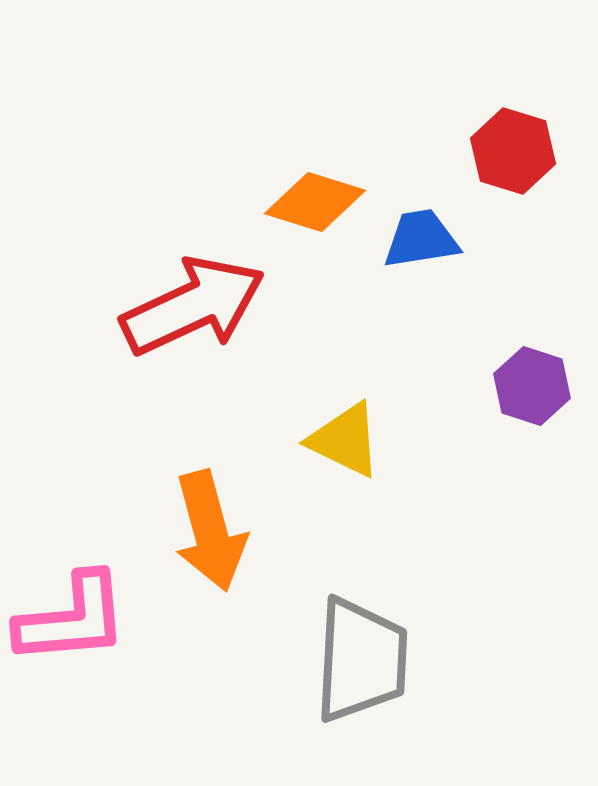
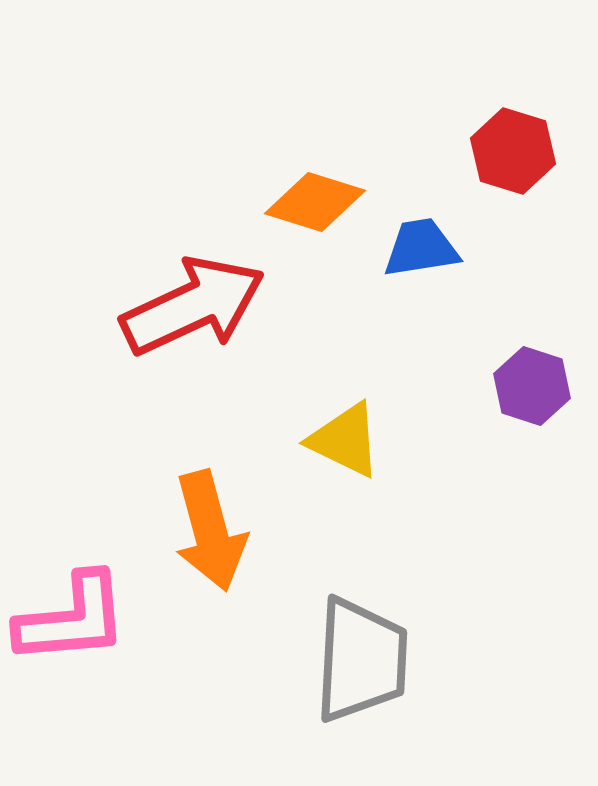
blue trapezoid: moved 9 px down
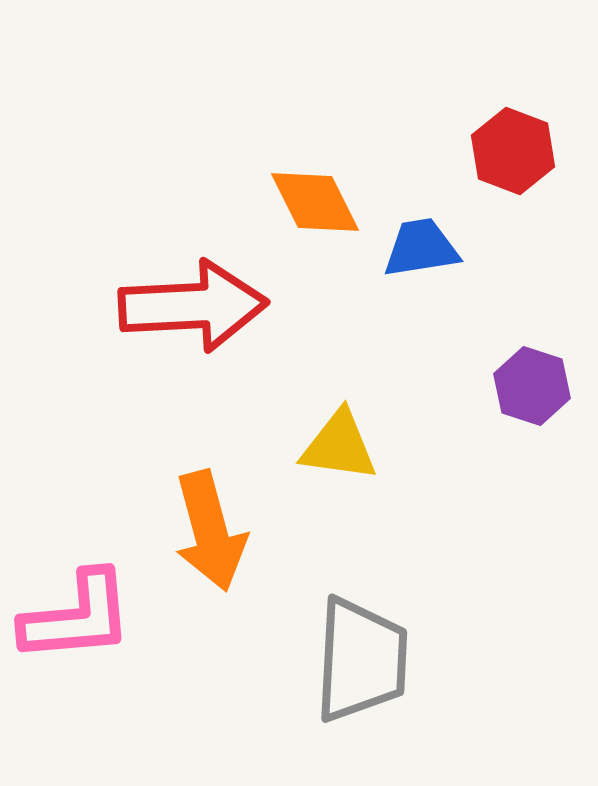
red hexagon: rotated 4 degrees clockwise
orange diamond: rotated 46 degrees clockwise
red arrow: rotated 22 degrees clockwise
yellow triangle: moved 6 px left, 6 px down; rotated 18 degrees counterclockwise
pink L-shape: moved 5 px right, 2 px up
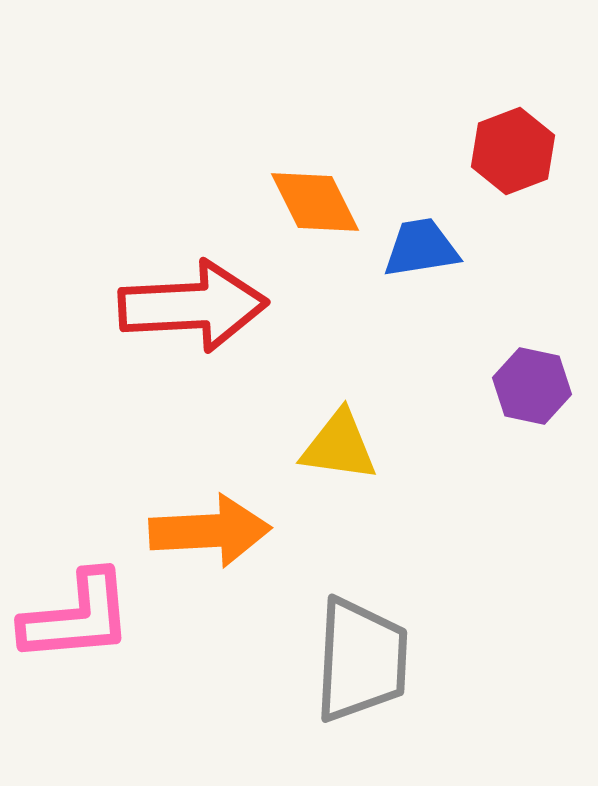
red hexagon: rotated 18 degrees clockwise
purple hexagon: rotated 6 degrees counterclockwise
orange arrow: rotated 78 degrees counterclockwise
